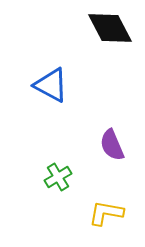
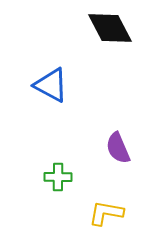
purple semicircle: moved 6 px right, 3 px down
green cross: rotated 32 degrees clockwise
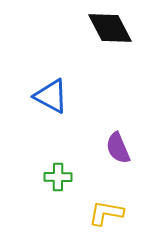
blue triangle: moved 11 px down
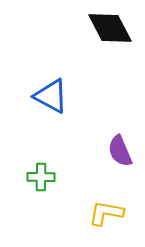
purple semicircle: moved 2 px right, 3 px down
green cross: moved 17 px left
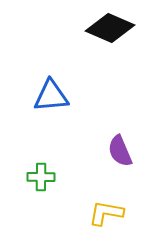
black diamond: rotated 39 degrees counterclockwise
blue triangle: rotated 33 degrees counterclockwise
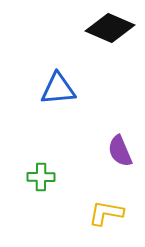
blue triangle: moved 7 px right, 7 px up
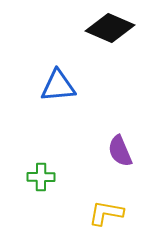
blue triangle: moved 3 px up
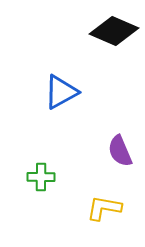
black diamond: moved 4 px right, 3 px down
blue triangle: moved 3 px right, 6 px down; rotated 24 degrees counterclockwise
yellow L-shape: moved 2 px left, 5 px up
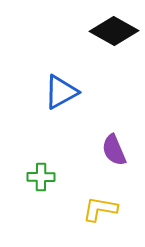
black diamond: rotated 6 degrees clockwise
purple semicircle: moved 6 px left, 1 px up
yellow L-shape: moved 4 px left, 1 px down
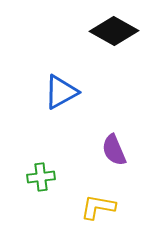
green cross: rotated 8 degrees counterclockwise
yellow L-shape: moved 2 px left, 2 px up
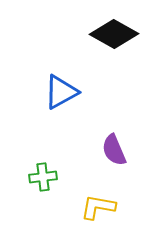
black diamond: moved 3 px down
green cross: moved 2 px right
